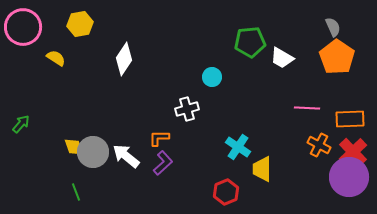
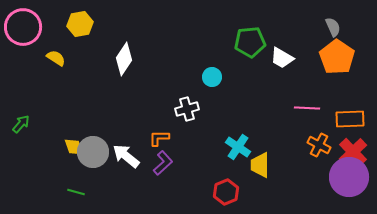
yellow trapezoid: moved 2 px left, 4 px up
green line: rotated 54 degrees counterclockwise
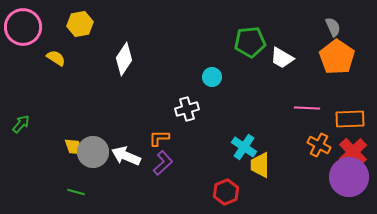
cyan cross: moved 6 px right
white arrow: rotated 16 degrees counterclockwise
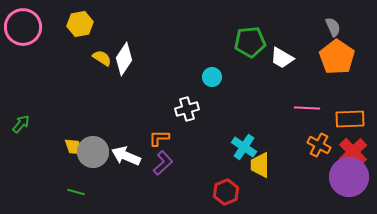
yellow semicircle: moved 46 px right
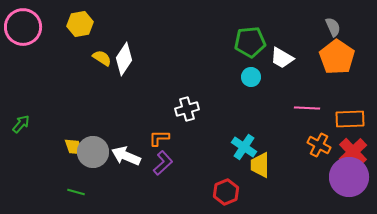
cyan circle: moved 39 px right
